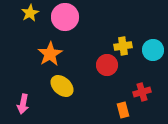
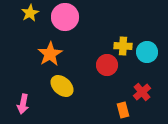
yellow cross: rotated 12 degrees clockwise
cyan circle: moved 6 px left, 2 px down
red cross: rotated 24 degrees counterclockwise
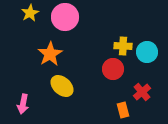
red circle: moved 6 px right, 4 px down
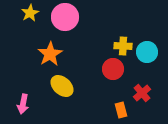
red cross: moved 1 px down
orange rectangle: moved 2 px left
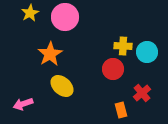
pink arrow: rotated 60 degrees clockwise
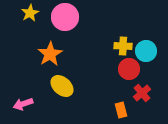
cyan circle: moved 1 px left, 1 px up
red circle: moved 16 px right
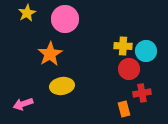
yellow star: moved 3 px left
pink circle: moved 2 px down
yellow ellipse: rotated 50 degrees counterclockwise
red cross: rotated 30 degrees clockwise
orange rectangle: moved 3 px right, 1 px up
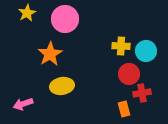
yellow cross: moved 2 px left
red circle: moved 5 px down
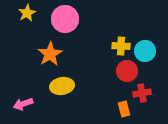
cyan circle: moved 1 px left
red circle: moved 2 px left, 3 px up
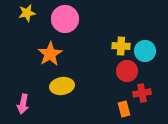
yellow star: rotated 18 degrees clockwise
pink arrow: rotated 60 degrees counterclockwise
